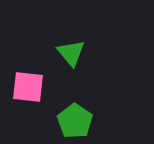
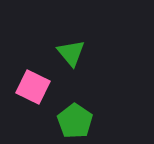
pink square: moved 5 px right; rotated 20 degrees clockwise
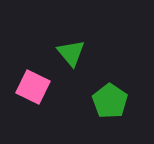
green pentagon: moved 35 px right, 20 px up
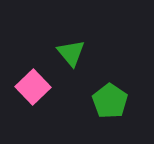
pink square: rotated 20 degrees clockwise
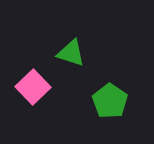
green triangle: rotated 32 degrees counterclockwise
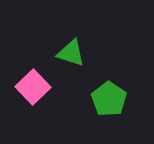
green pentagon: moved 1 px left, 2 px up
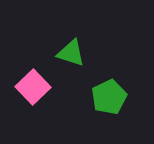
green pentagon: moved 2 px up; rotated 12 degrees clockwise
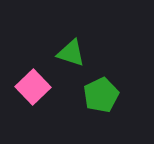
green pentagon: moved 8 px left, 2 px up
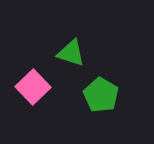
green pentagon: rotated 16 degrees counterclockwise
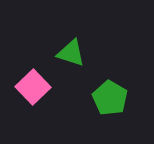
green pentagon: moved 9 px right, 3 px down
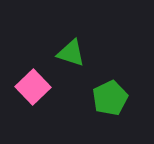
green pentagon: rotated 16 degrees clockwise
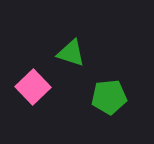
green pentagon: moved 1 px left, 1 px up; rotated 20 degrees clockwise
